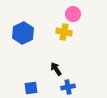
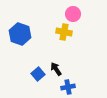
blue hexagon: moved 3 px left, 1 px down; rotated 15 degrees counterclockwise
blue square: moved 7 px right, 14 px up; rotated 32 degrees counterclockwise
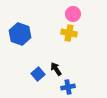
yellow cross: moved 5 px right, 1 px down
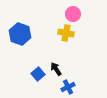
yellow cross: moved 3 px left
blue cross: rotated 16 degrees counterclockwise
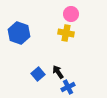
pink circle: moved 2 px left
blue hexagon: moved 1 px left, 1 px up
black arrow: moved 2 px right, 3 px down
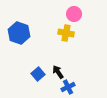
pink circle: moved 3 px right
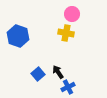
pink circle: moved 2 px left
blue hexagon: moved 1 px left, 3 px down
